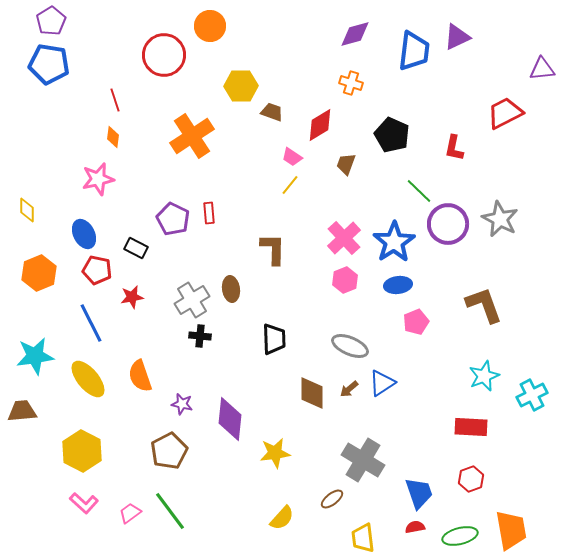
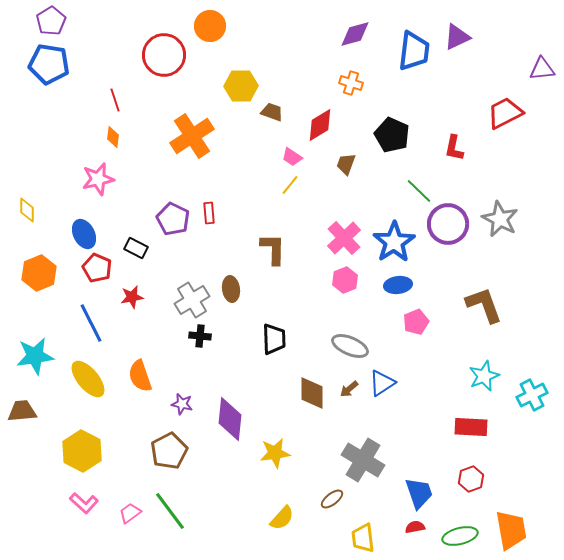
red pentagon at (97, 270): moved 2 px up; rotated 12 degrees clockwise
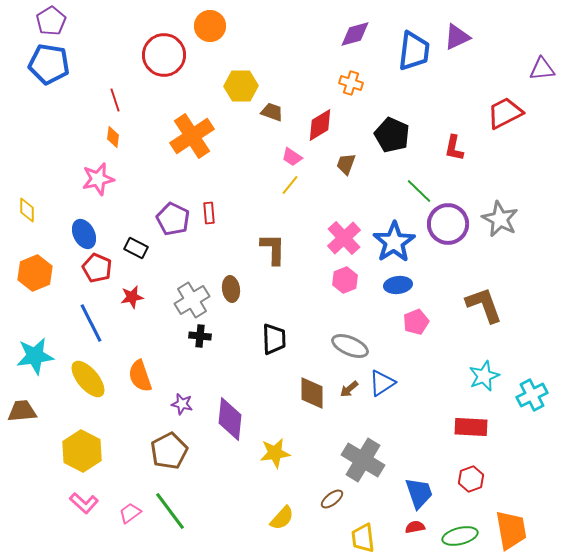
orange hexagon at (39, 273): moved 4 px left
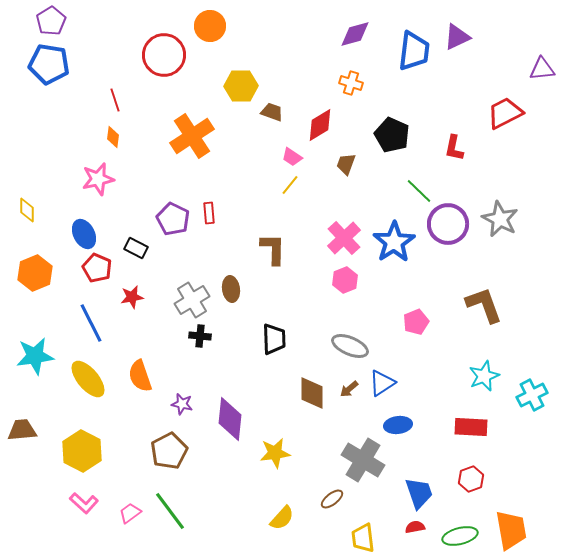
blue ellipse at (398, 285): moved 140 px down
brown trapezoid at (22, 411): moved 19 px down
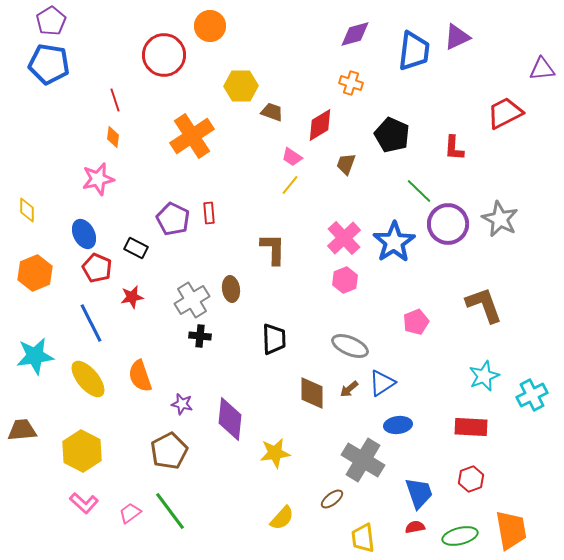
red L-shape at (454, 148): rotated 8 degrees counterclockwise
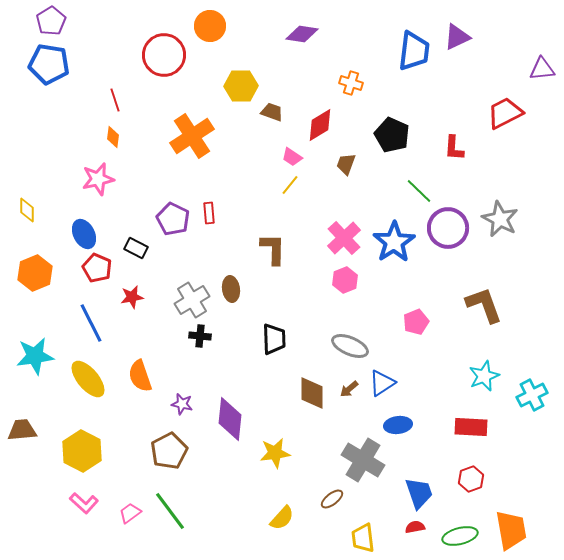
purple diamond at (355, 34): moved 53 px left; rotated 24 degrees clockwise
purple circle at (448, 224): moved 4 px down
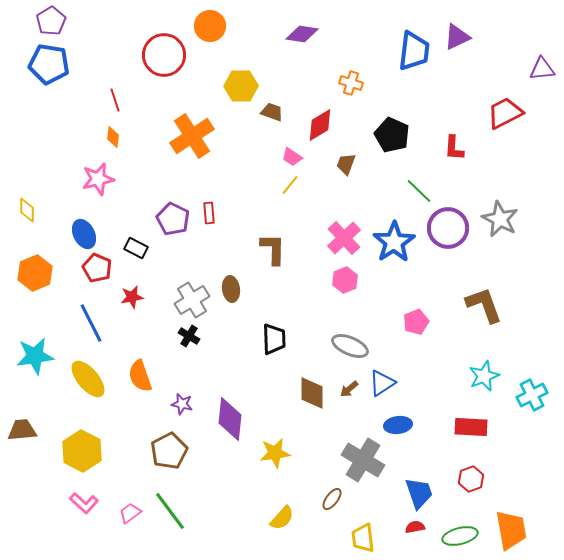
black cross at (200, 336): moved 11 px left; rotated 25 degrees clockwise
brown ellipse at (332, 499): rotated 15 degrees counterclockwise
